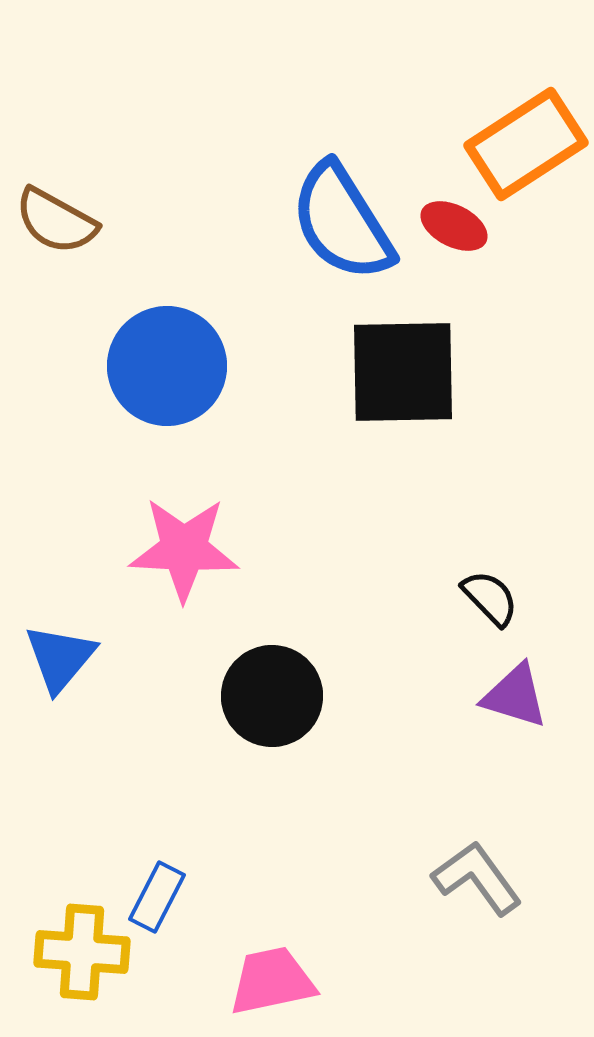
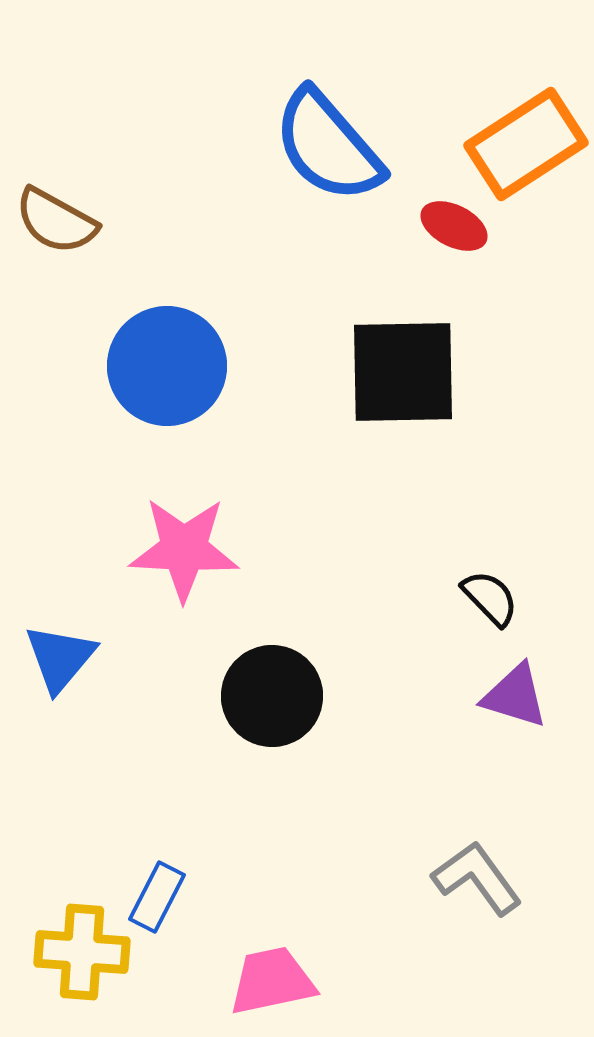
blue semicircle: moved 14 px left, 76 px up; rotated 9 degrees counterclockwise
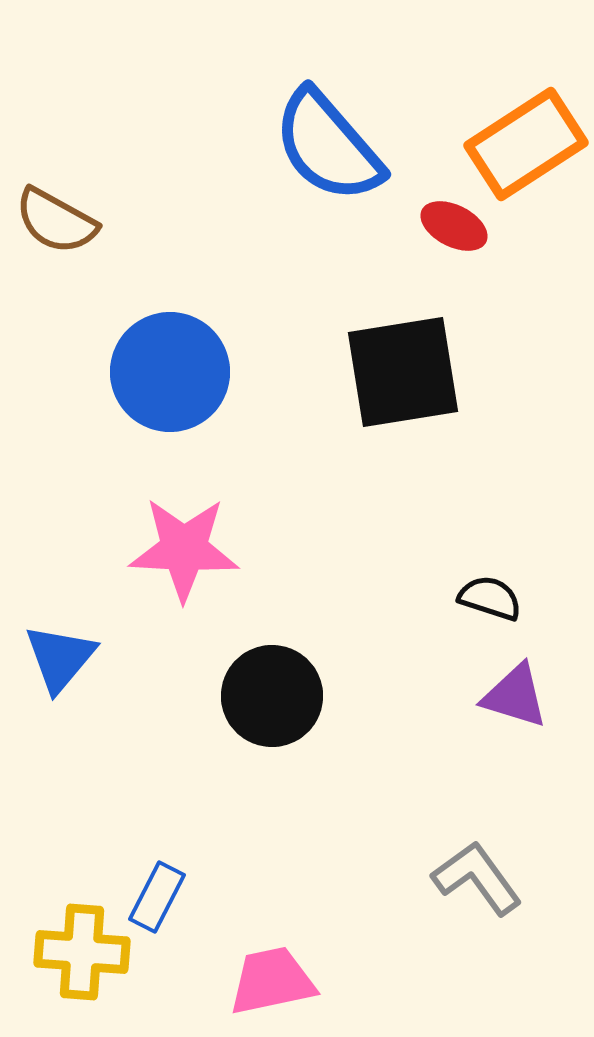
blue circle: moved 3 px right, 6 px down
black square: rotated 8 degrees counterclockwise
black semicircle: rotated 28 degrees counterclockwise
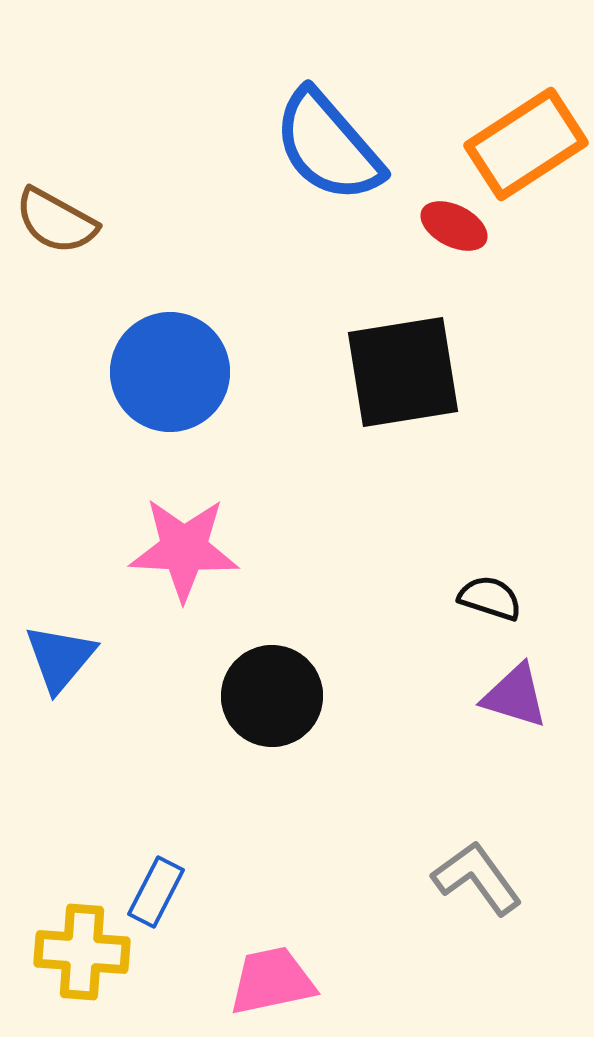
blue rectangle: moved 1 px left, 5 px up
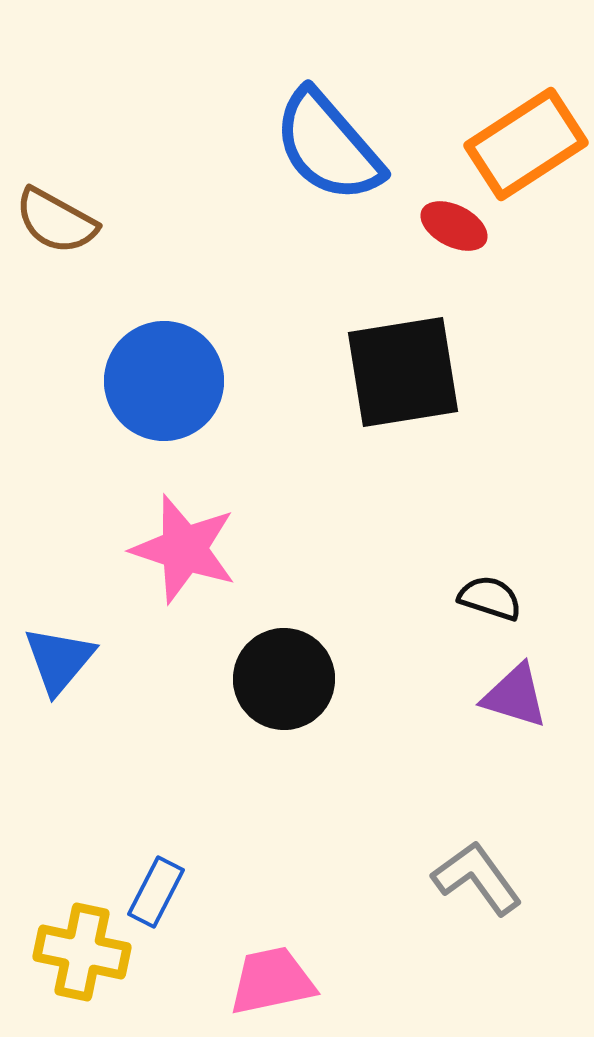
blue circle: moved 6 px left, 9 px down
pink star: rotated 15 degrees clockwise
blue triangle: moved 1 px left, 2 px down
black circle: moved 12 px right, 17 px up
yellow cross: rotated 8 degrees clockwise
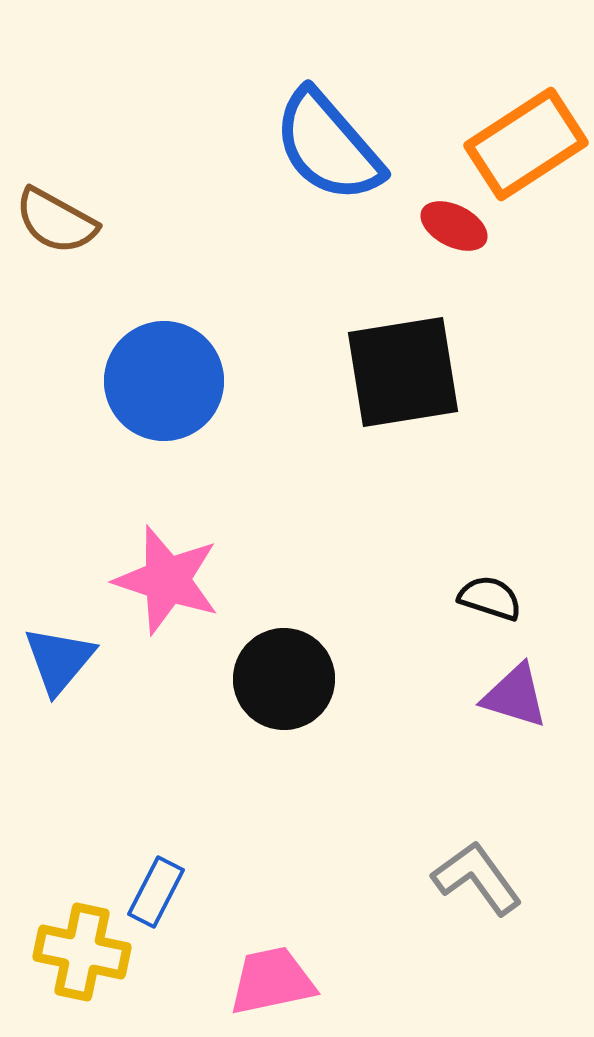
pink star: moved 17 px left, 31 px down
